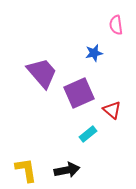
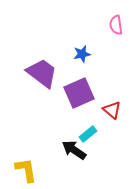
blue star: moved 12 px left, 1 px down
purple trapezoid: rotated 12 degrees counterclockwise
black arrow: moved 7 px right, 20 px up; rotated 135 degrees counterclockwise
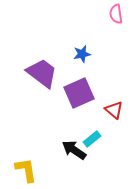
pink semicircle: moved 11 px up
red triangle: moved 2 px right
cyan rectangle: moved 4 px right, 5 px down
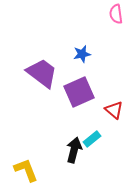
purple square: moved 1 px up
black arrow: rotated 70 degrees clockwise
yellow L-shape: rotated 12 degrees counterclockwise
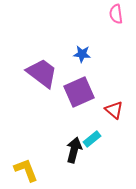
blue star: rotated 18 degrees clockwise
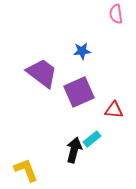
blue star: moved 3 px up; rotated 12 degrees counterclockwise
red triangle: rotated 36 degrees counterclockwise
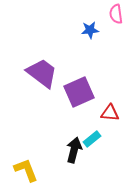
blue star: moved 8 px right, 21 px up
red triangle: moved 4 px left, 3 px down
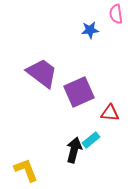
cyan rectangle: moved 1 px left, 1 px down
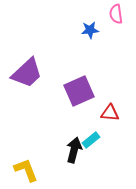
purple trapezoid: moved 15 px left; rotated 100 degrees clockwise
purple square: moved 1 px up
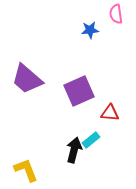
purple trapezoid: moved 6 px down; rotated 84 degrees clockwise
